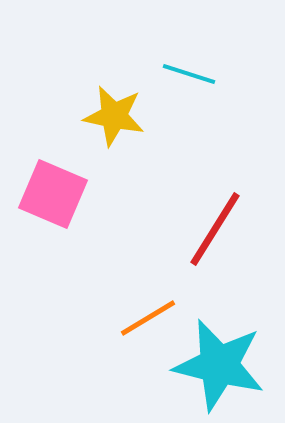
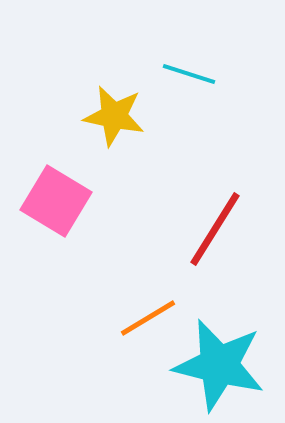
pink square: moved 3 px right, 7 px down; rotated 8 degrees clockwise
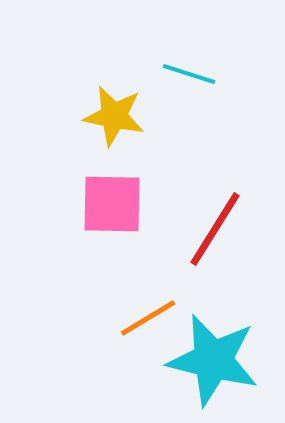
pink square: moved 56 px right, 3 px down; rotated 30 degrees counterclockwise
cyan star: moved 6 px left, 5 px up
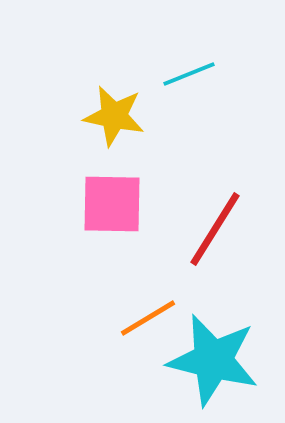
cyan line: rotated 40 degrees counterclockwise
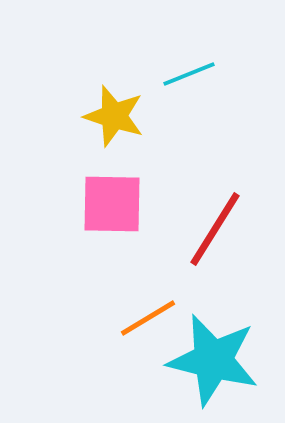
yellow star: rotated 6 degrees clockwise
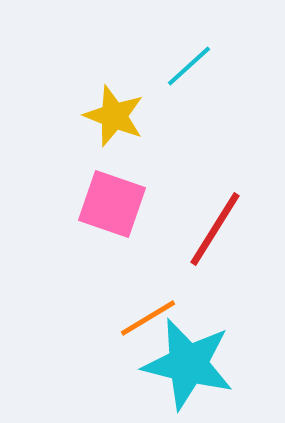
cyan line: moved 8 px up; rotated 20 degrees counterclockwise
yellow star: rotated 4 degrees clockwise
pink square: rotated 18 degrees clockwise
cyan star: moved 25 px left, 4 px down
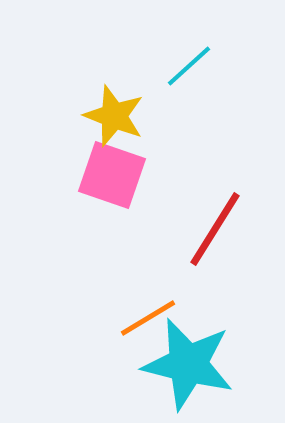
pink square: moved 29 px up
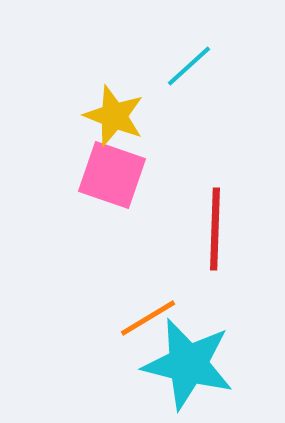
red line: rotated 30 degrees counterclockwise
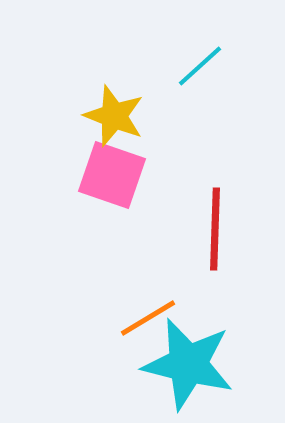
cyan line: moved 11 px right
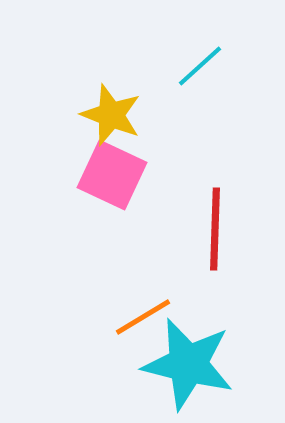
yellow star: moved 3 px left, 1 px up
pink square: rotated 6 degrees clockwise
orange line: moved 5 px left, 1 px up
